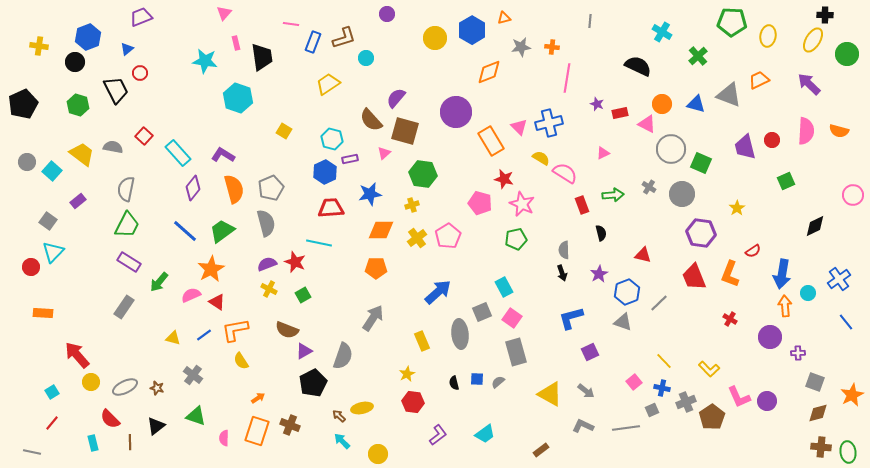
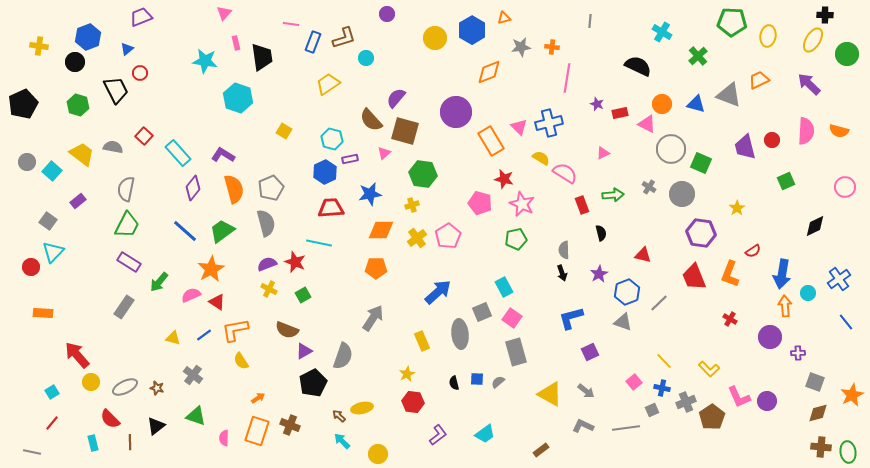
pink circle at (853, 195): moved 8 px left, 8 px up
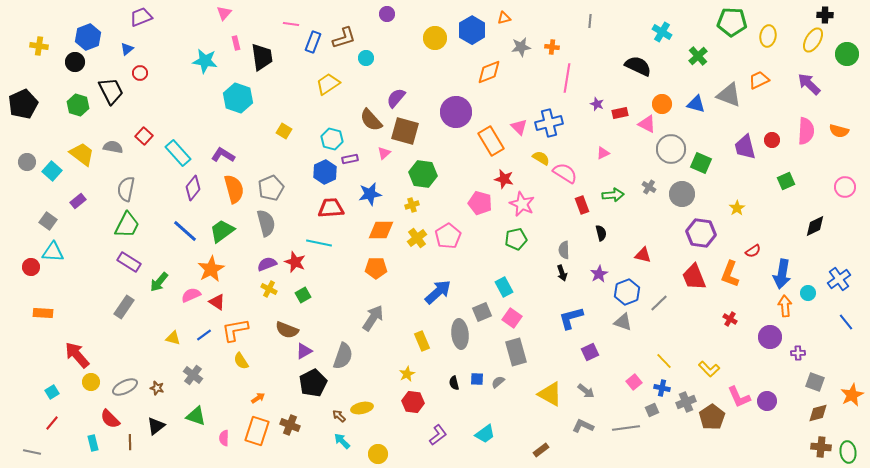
black trapezoid at (116, 90): moved 5 px left, 1 px down
cyan triangle at (53, 252): rotated 50 degrees clockwise
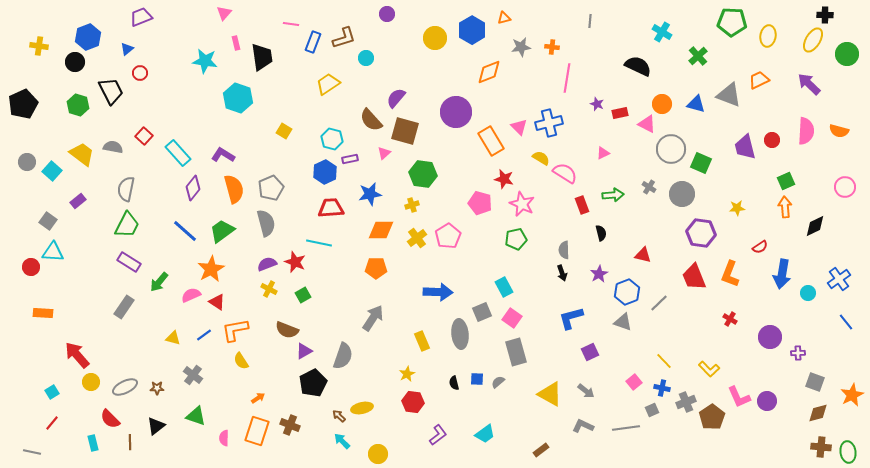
yellow star at (737, 208): rotated 28 degrees clockwise
red semicircle at (753, 251): moved 7 px right, 4 px up
blue arrow at (438, 292): rotated 44 degrees clockwise
orange arrow at (785, 306): moved 99 px up
brown star at (157, 388): rotated 16 degrees counterclockwise
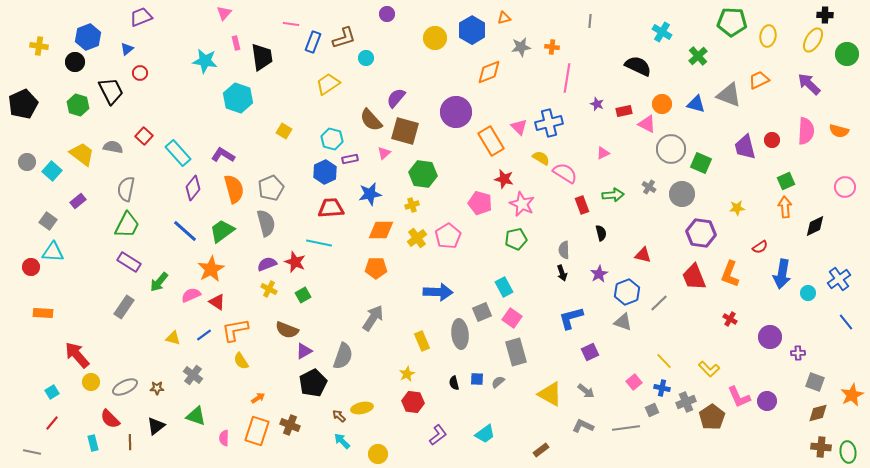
red rectangle at (620, 113): moved 4 px right, 2 px up
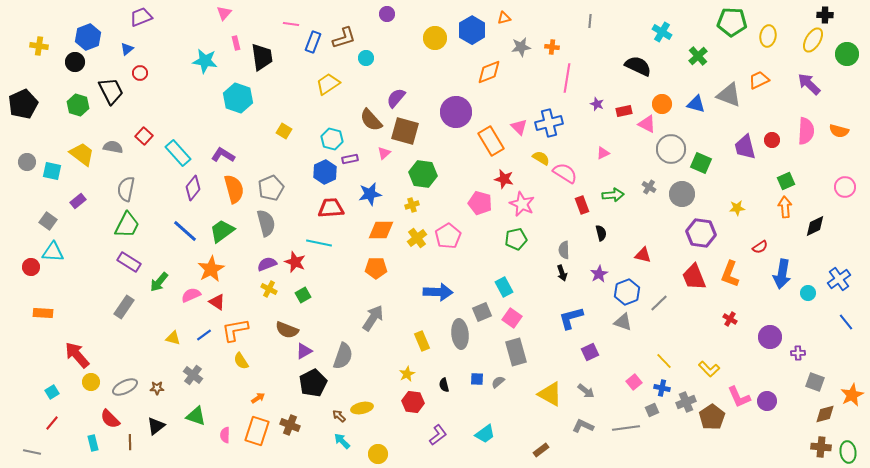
cyan square at (52, 171): rotated 30 degrees counterclockwise
black semicircle at (454, 383): moved 10 px left, 2 px down
brown diamond at (818, 413): moved 7 px right, 1 px down
pink semicircle at (224, 438): moved 1 px right, 3 px up
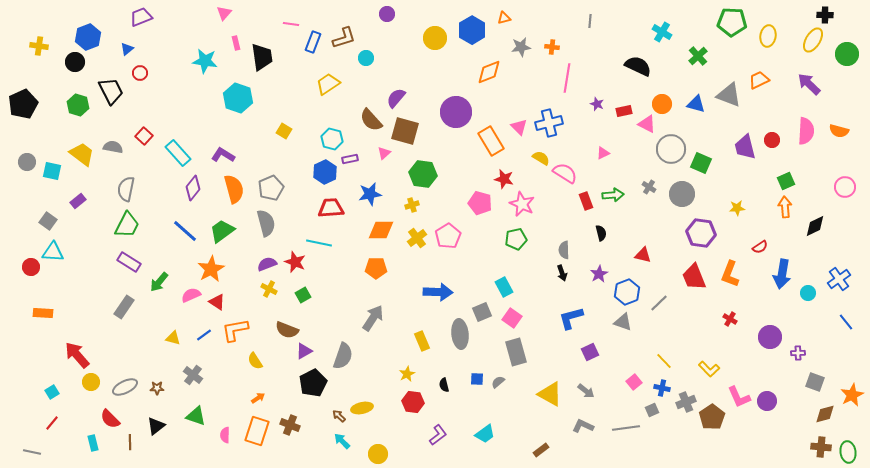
red rectangle at (582, 205): moved 4 px right, 4 px up
yellow semicircle at (241, 361): moved 14 px right
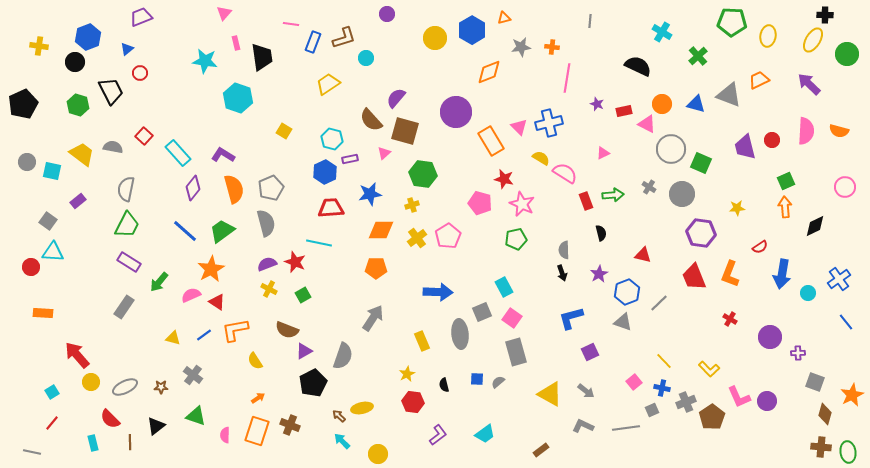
brown star at (157, 388): moved 4 px right, 1 px up
brown diamond at (825, 414): rotated 60 degrees counterclockwise
